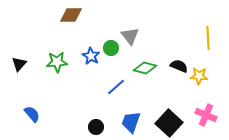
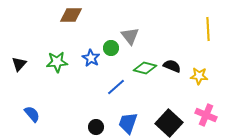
yellow line: moved 9 px up
blue star: moved 2 px down
black semicircle: moved 7 px left
blue trapezoid: moved 3 px left, 1 px down
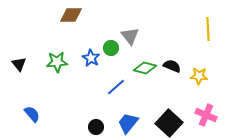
black triangle: rotated 21 degrees counterclockwise
blue trapezoid: rotated 20 degrees clockwise
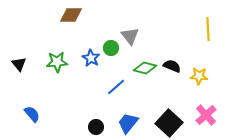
pink cross: rotated 25 degrees clockwise
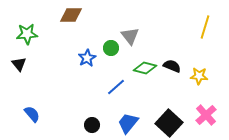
yellow line: moved 3 px left, 2 px up; rotated 20 degrees clockwise
blue star: moved 4 px left; rotated 12 degrees clockwise
green star: moved 30 px left, 28 px up
black circle: moved 4 px left, 2 px up
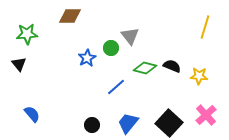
brown diamond: moved 1 px left, 1 px down
